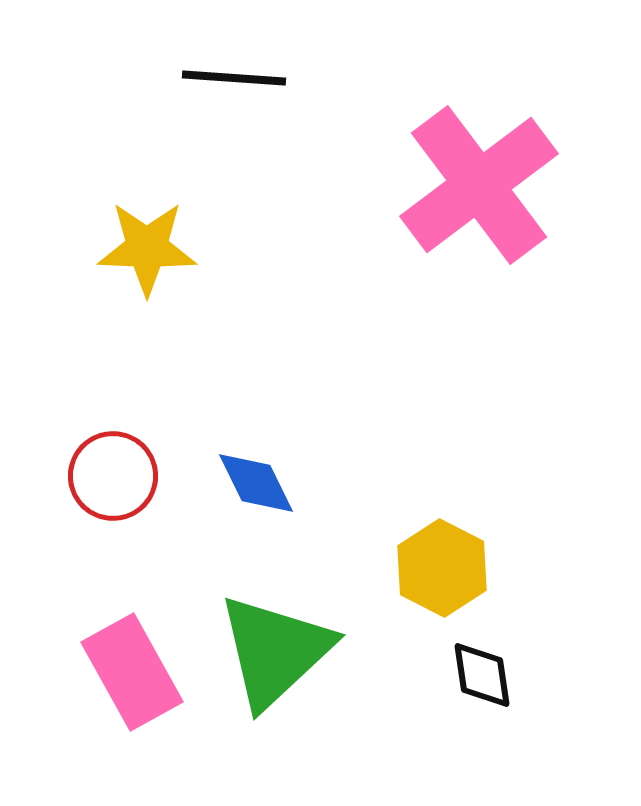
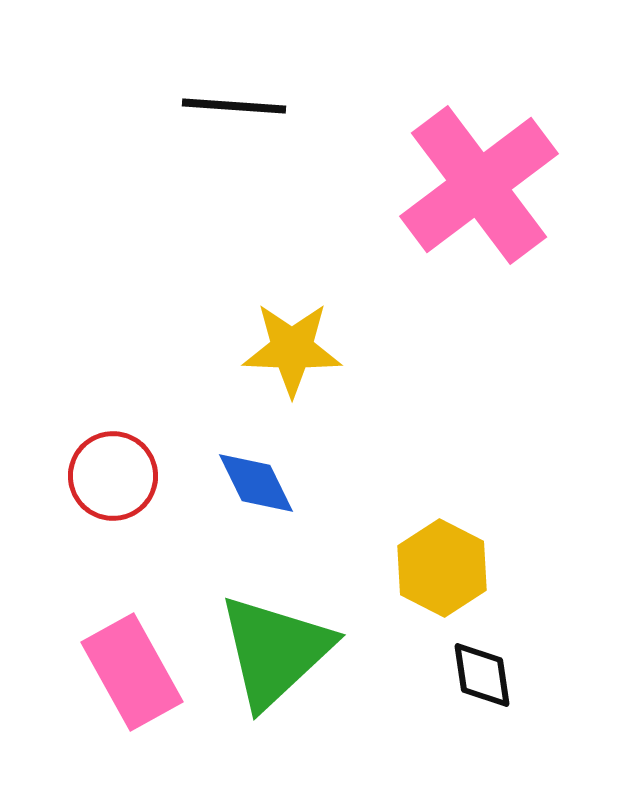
black line: moved 28 px down
yellow star: moved 145 px right, 101 px down
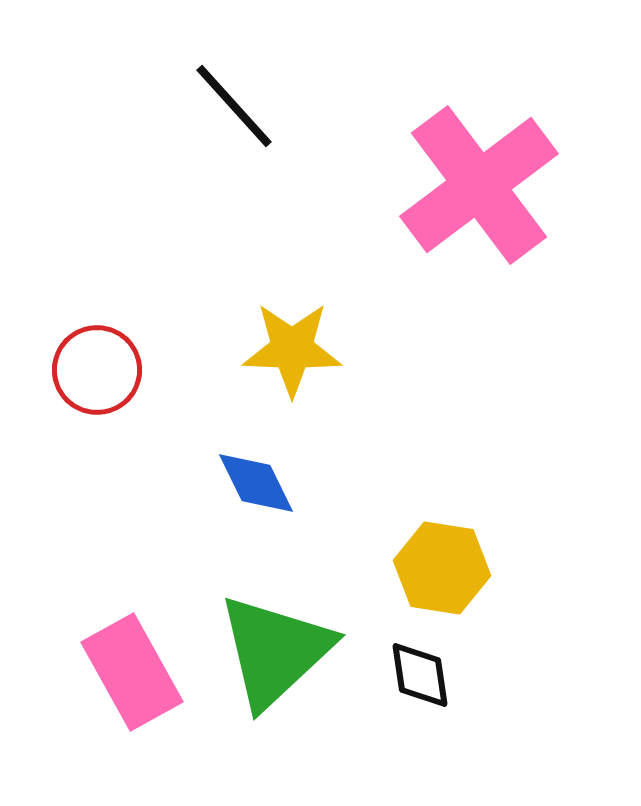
black line: rotated 44 degrees clockwise
red circle: moved 16 px left, 106 px up
yellow hexagon: rotated 18 degrees counterclockwise
black diamond: moved 62 px left
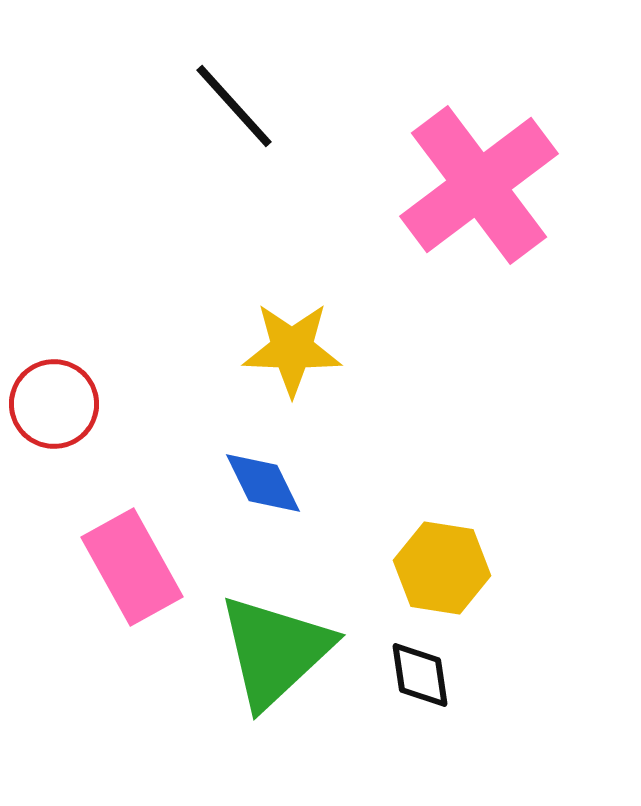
red circle: moved 43 px left, 34 px down
blue diamond: moved 7 px right
pink rectangle: moved 105 px up
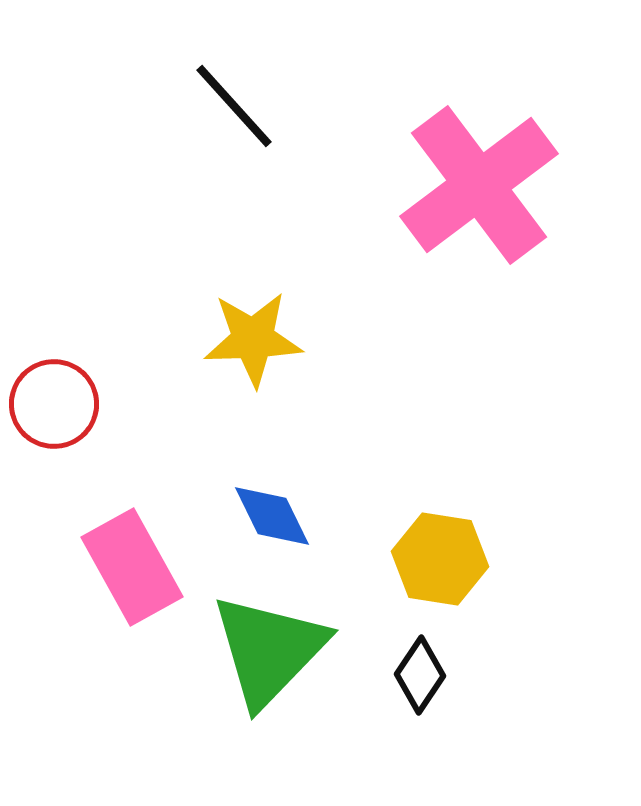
yellow star: moved 39 px left, 10 px up; rotated 4 degrees counterclockwise
blue diamond: moved 9 px right, 33 px down
yellow hexagon: moved 2 px left, 9 px up
green triangle: moved 6 px left, 1 px up; rotated 3 degrees counterclockwise
black diamond: rotated 42 degrees clockwise
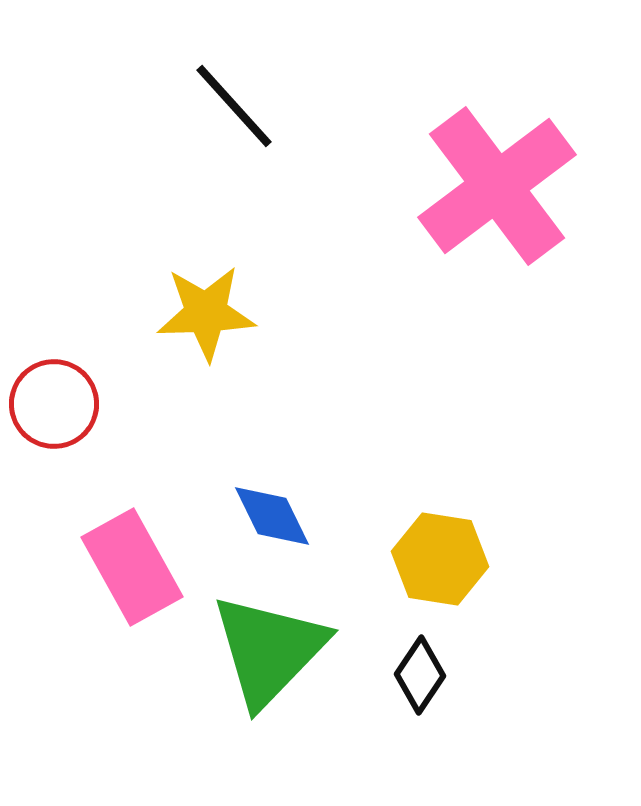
pink cross: moved 18 px right, 1 px down
yellow star: moved 47 px left, 26 px up
